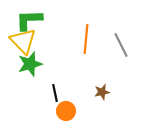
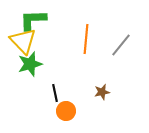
green L-shape: moved 4 px right
gray line: rotated 65 degrees clockwise
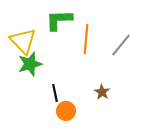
green L-shape: moved 26 px right
brown star: rotated 28 degrees counterclockwise
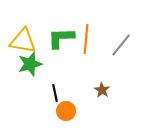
green L-shape: moved 2 px right, 18 px down
yellow triangle: rotated 36 degrees counterclockwise
brown star: moved 2 px up
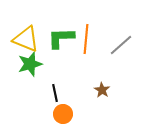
yellow triangle: moved 3 px right, 2 px up; rotated 12 degrees clockwise
gray line: rotated 10 degrees clockwise
orange circle: moved 3 px left, 3 px down
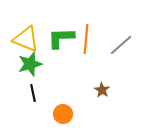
black line: moved 22 px left
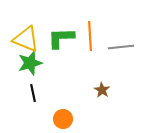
orange line: moved 4 px right, 3 px up; rotated 8 degrees counterclockwise
gray line: moved 2 px down; rotated 35 degrees clockwise
green star: moved 1 px up
orange circle: moved 5 px down
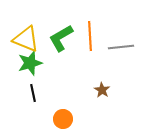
green L-shape: rotated 28 degrees counterclockwise
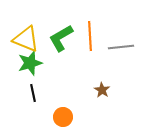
orange circle: moved 2 px up
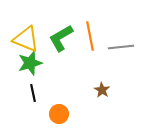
orange line: rotated 8 degrees counterclockwise
orange circle: moved 4 px left, 3 px up
